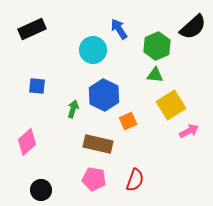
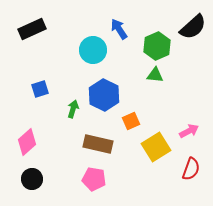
blue square: moved 3 px right, 3 px down; rotated 24 degrees counterclockwise
yellow square: moved 15 px left, 42 px down
orange square: moved 3 px right
red semicircle: moved 56 px right, 11 px up
black circle: moved 9 px left, 11 px up
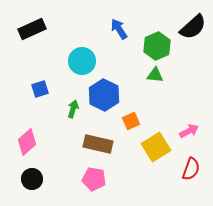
cyan circle: moved 11 px left, 11 px down
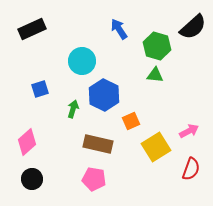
green hexagon: rotated 20 degrees counterclockwise
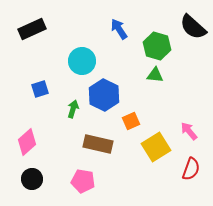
black semicircle: rotated 84 degrees clockwise
pink arrow: rotated 102 degrees counterclockwise
pink pentagon: moved 11 px left, 2 px down
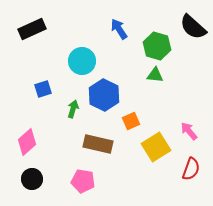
blue square: moved 3 px right
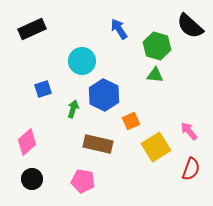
black semicircle: moved 3 px left, 1 px up
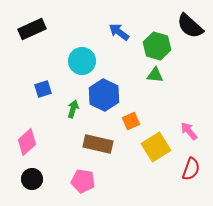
blue arrow: moved 3 px down; rotated 20 degrees counterclockwise
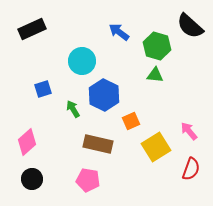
green arrow: rotated 48 degrees counterclockwise
pink pentagon: moved 5 px right, 1 px up
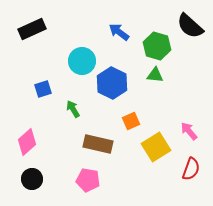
blue hexagon: moved 8 px right, 12 px up
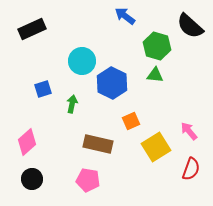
blue arrow: moved 6 px right, 16 px up
green arrow: moved 1 px left, 5 px up; rotated 42 degrees clockwise
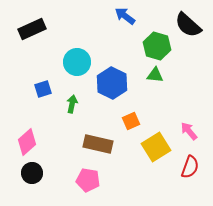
black semicircle: moved 2 px left, 1 px up
cyan circle: moved 5 px left, 1 px down
red semicircle: moved 1 px left, 2 px up
black circle: moved 6 px up
